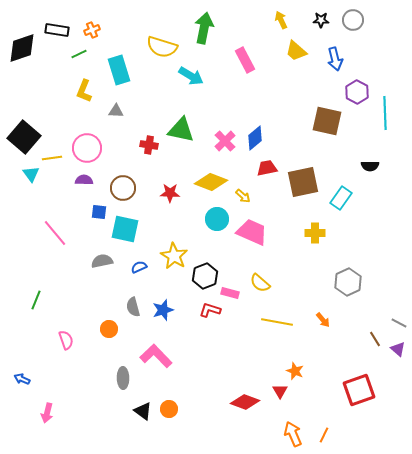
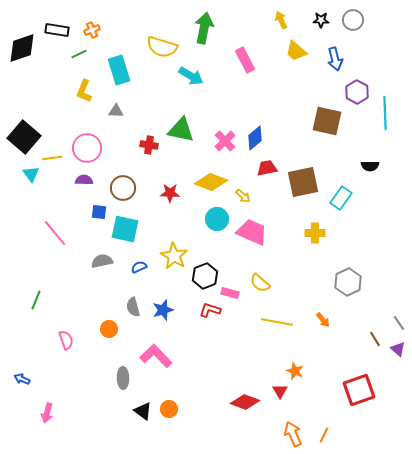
gray line at (399, 323): rotated 28 degrees clockwise
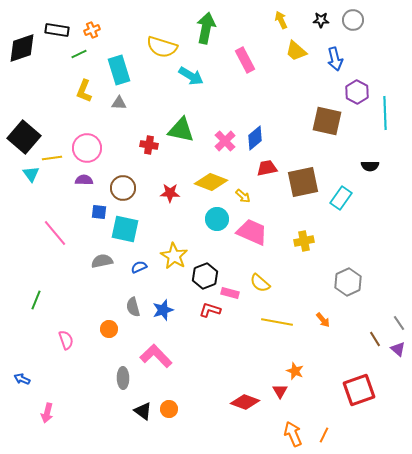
green arrow at (204, 28): moved 2 px right
gray triangle at (116, 111): moved 3 px right, 8 px up
yellow cross at (315, 233): moved 11 px left, 8 px down; rotated 12 degrees counterclockwise
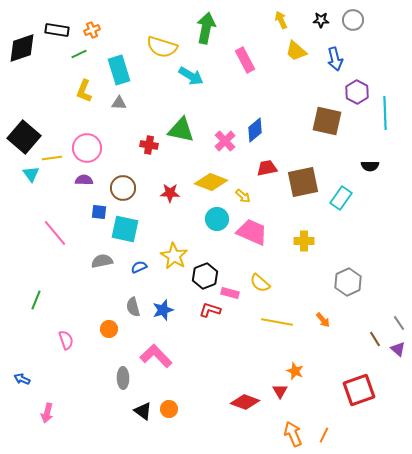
blue diamond at (255, 138): moved 8 px up
yellow cross at (304, 241): rotated 12 degrees clockwise
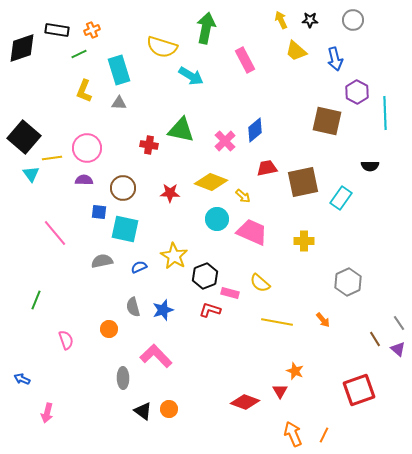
black star at (321, 20): moved 11 px left
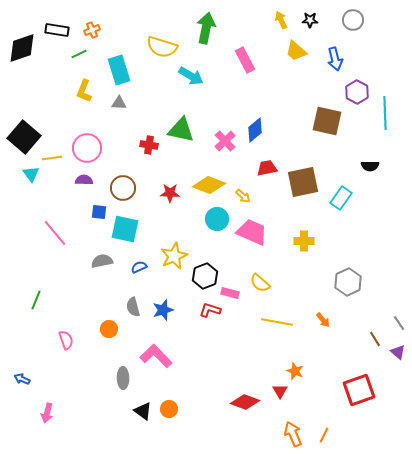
yellow diamond at (211, 182): moved 2 px left, 3 px down
yellow star at (174, 256): rotated 16 degrees clockwise
purple triangle at (398, 349): moved 3 px down
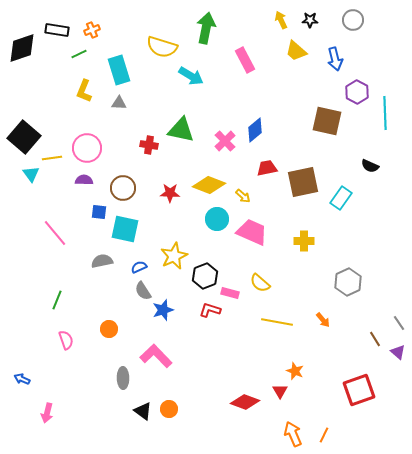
black semicircle at (370, 166): rotated 24 degrees clockwise
green line at (36, 300): moved 21 px right
gray semicircle at (133, 307): moved 10 px right, 16 px up; rotated 18 degrees counterclockwise
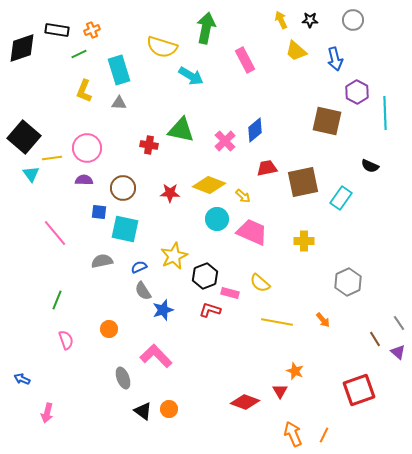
gray ellipse at (123, 378): rotated 20 degrees counterclockwise
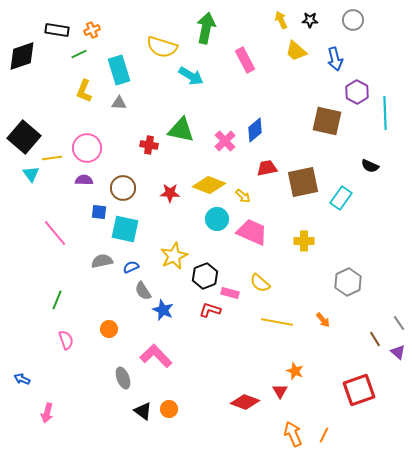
black diamond at (22, 48): moved 8 px down
blue semicircle at (139, 267): moved 8 px left
blue star at (163, 310): rotated 30 degrees counterclockwise
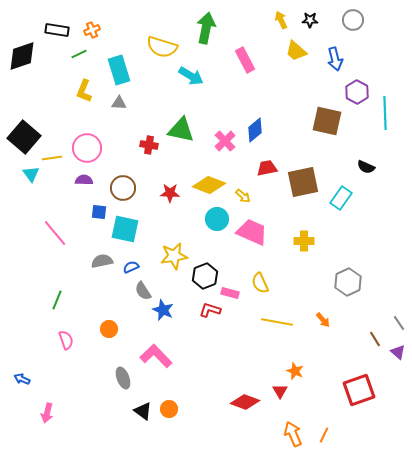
black semicircle at (370, 166): moved 4 px left, 1 px down
yellow star at (174, 256): rotated 16 degrees clockwise
yellow semicircle at (260, 283): rotated 25 degrees clockwise
